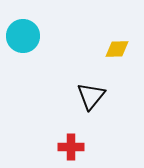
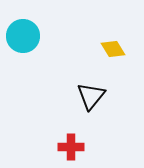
yellow diamond: moved 4 px left; rotated 60 degrees clockwise
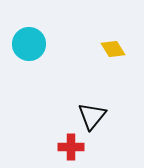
cyan circle: moved 6 px right, 8 px down
black triangle: moved 1 px right, 20 px down
